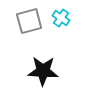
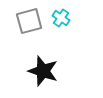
black star: rotated 16 degrees clockwise
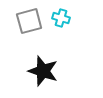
cyan cross: rotated 18 degrees counterclockwise
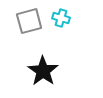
black star: rotated 16 degrees clockwise
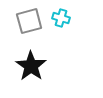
black star: moved 12 px left, 5 px up
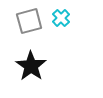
cyan cross: rotated 30 degrees clockwise
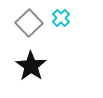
gray square: moved 2 px down; rotated 28 degrees counterclockwise
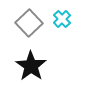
cyan cross: moved 1 px right, 1 px down
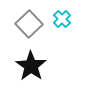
gray square: moved 1 px down
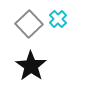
cyan cross: moved 4 px left
